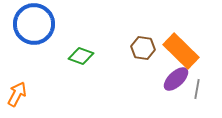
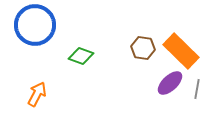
blue circle: moved 1 px right, 1 px down
purple ellipse: moved 6 px left, 4 px down
orange arrow: moved 20 px right
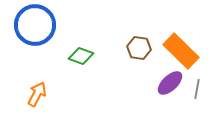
brown hexagon: moved 4 px left
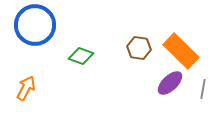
gray line: moved 6 px right
orange arrow: moved 11 px left, 6 px up
